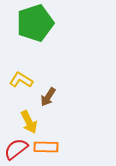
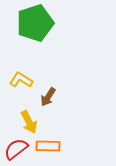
orange rectangle: moved 2 px right, 1 px up
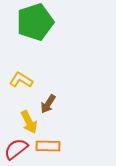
green pentagon: moved 1 px up
brown arrow: moved 7 px down
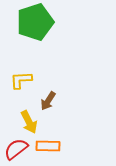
yellow L-shape: rotated 35 degrees counterclockwise
brown arrow: moved 3 px up
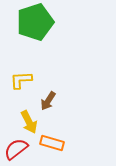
orange rectangle: moved 4 px right, 3 px up; rotated 15 degrees clockwise
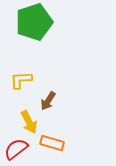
green pentagon: moved 1 px left
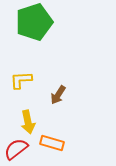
brown arrow: moved 10 px right, 6 px up
yellow arrow: moved 1 px left; rotated 15 degrees clockwise
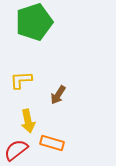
yellow arrow: moved 1 px up
red semicircle: moved 1 px down
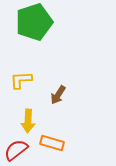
yellow arrow: rotated 15 degrees clockwise
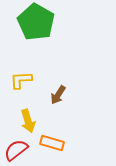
green pentagon: moved 2 px right; rotated 24 degrees counterclockwise
yellow arrow: rotated 20 degrees counterclockwise
